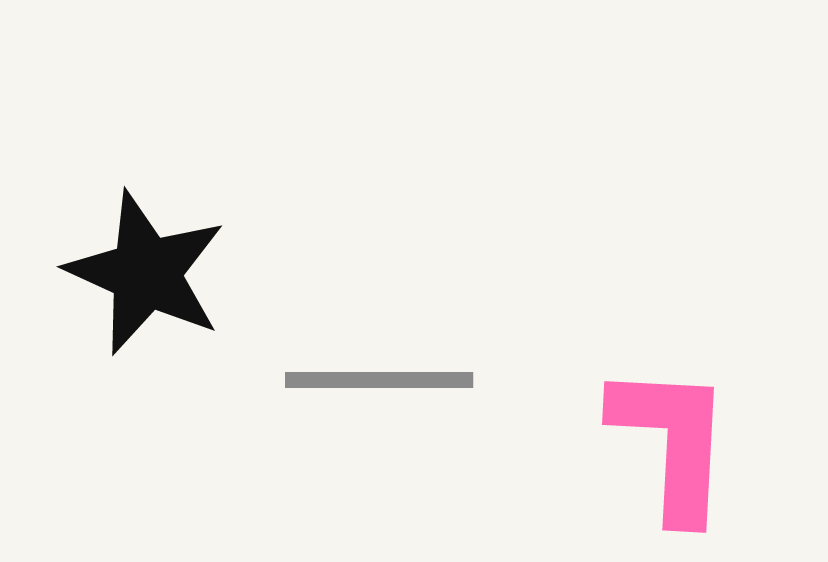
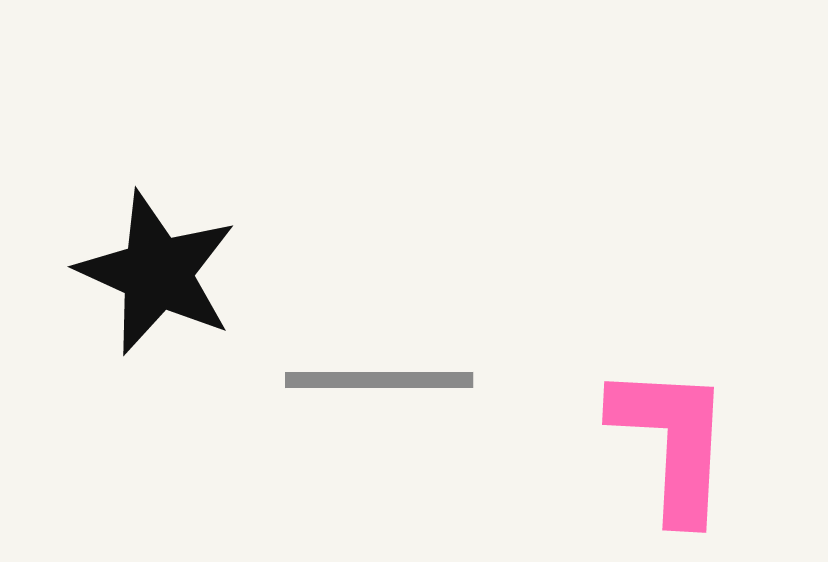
black star: moved 11 px right
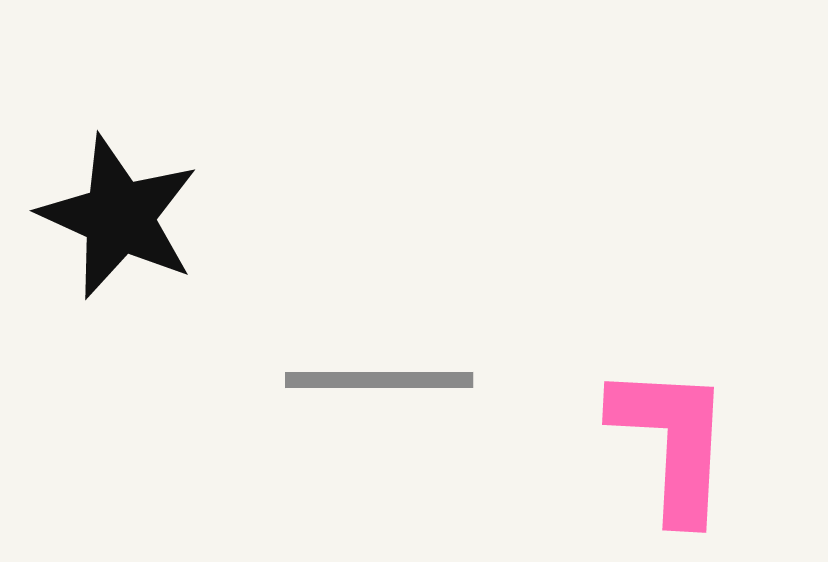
black star: moved 38 px left, 56 px up
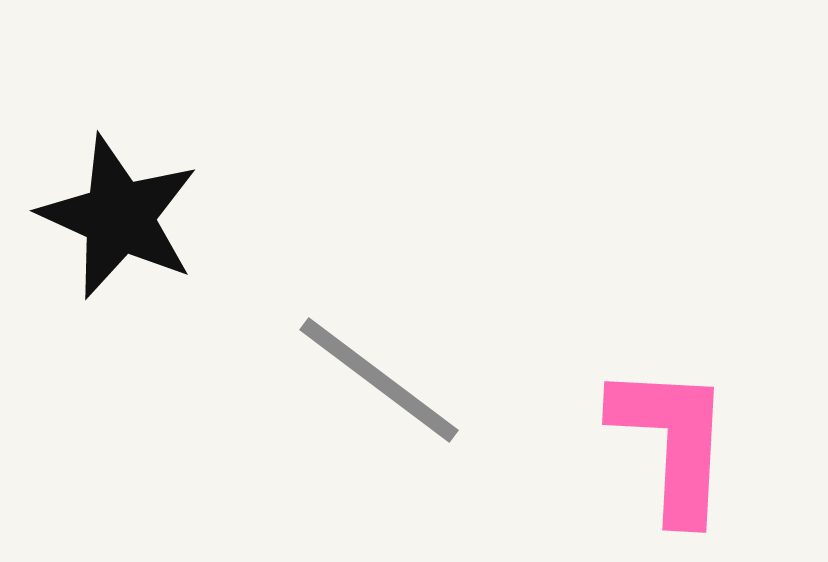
gray line: rotated 37 degrees clockwise
